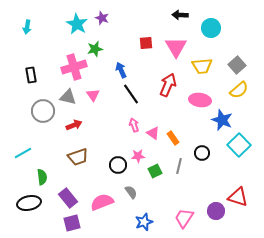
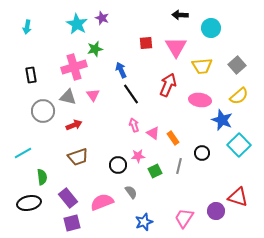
yellow semicircle at (239, 90): moved 6 px down
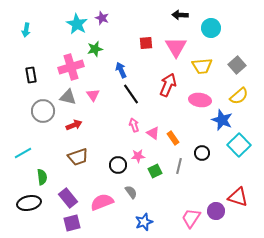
cyan arrow at (27, 27): moved 1 px left, 3 px down
pink cross at (74, 67): moved 3 px left
pink trapezoid at (184, 218): moved 7 px right
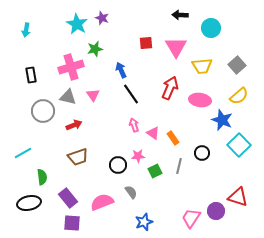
red arrow at (168, 85): moved 2 px right, 3 px down
purple square at (72, 223): rotated 18 degrees clockwise
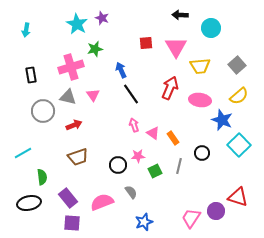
yellow trapezoid at (202, 66): moved 2 px left
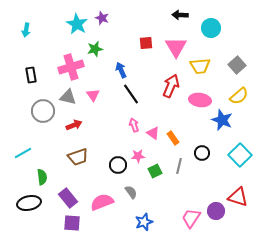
red arrow at (170, 88): moved 1 px right, 2 px up
cyan square at (239, 145): moved 1 px right, 10 px down
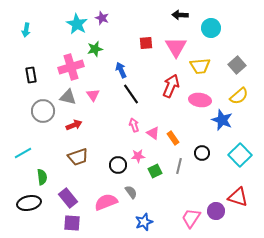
pink semicircle at (102, 202): moved 4 px right
